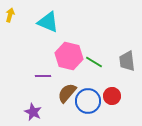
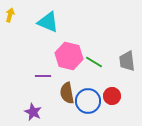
brown semicircle: rotated 50 degrees counterclockwise
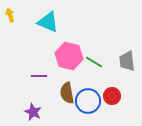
yellow arrow: rotated 32 degrees counterclockwise
purple line: moved 4 px left
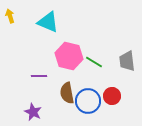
yellow arrow: moved 1 px down
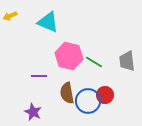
yellow arrow: rotated 96 degrees counterclockwise
red circle: moved 7 px left, 1 px up
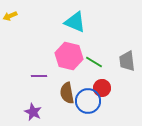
cyan triangle: moved 27 px right
red circle: moved 3 px left, 7 px up
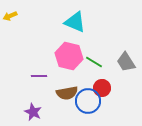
gray trapezoid: moved 1 px left, 1 px down; rotated 25 degrees counterclockwise
brown semicircle: rotated 90 degrees counterclockwise
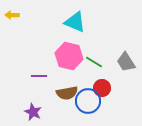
yellow arrow: moved 2 px right, 1 px up; rotated 24 degrees clockwise
